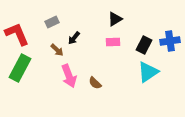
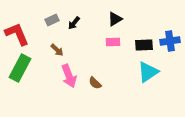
gray rectangle: moved 2 px up
black arrow: moved 15 px up
black rectangle: rotated 60 degrees clockwise
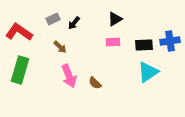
gray rectangle: moved 1 px right, 1 px up
red L-shape: moved 2 px right, 2 px up; rotated 32 degrees counterclockwise
brown arrow: moved 3 px right, 3 px up
green rectangle: moved 2 px down; rotated 12 degrees counterclockwise
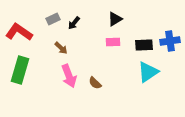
brown arrow: moved 1 px right, 1 px down
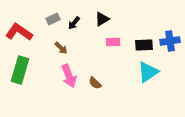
black triangle: moved 13 px left
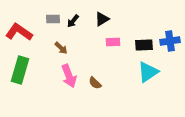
gray rectangle: rotated 24 degrees clockwise
black arrow: moved 1 px left, 2 px up
